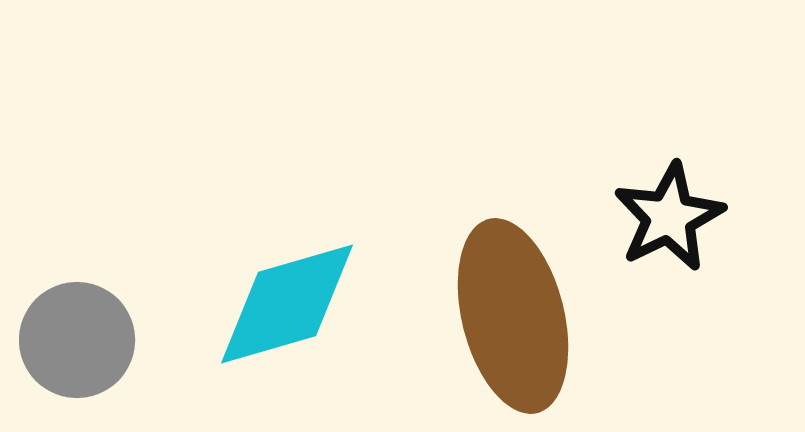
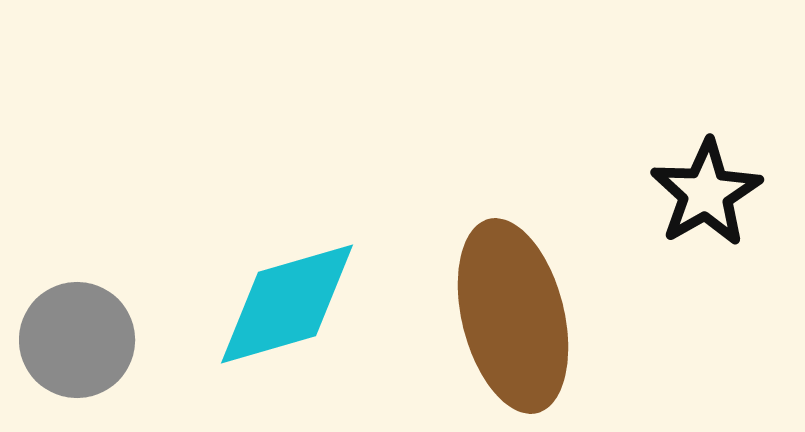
black star: moved 37 px right, 24 px up; rotated 4 degrees counterclockwise
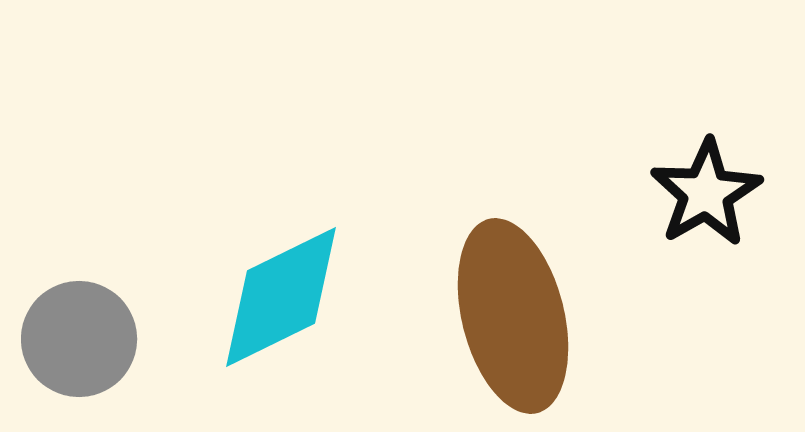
cyan diamond: moved 6 px left, 7 px up; rotated 10 degrees counterclockwise
gray circle: moved 2 px right, 1 px up
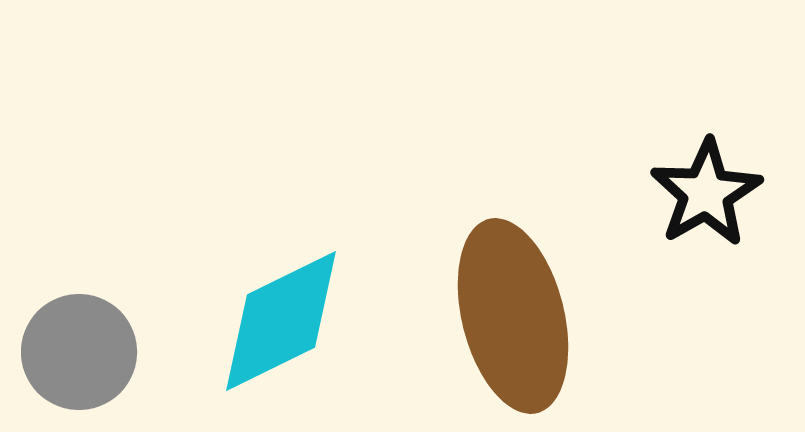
cyan diamond: moved 24 px down
gray circle: moved 13 px down
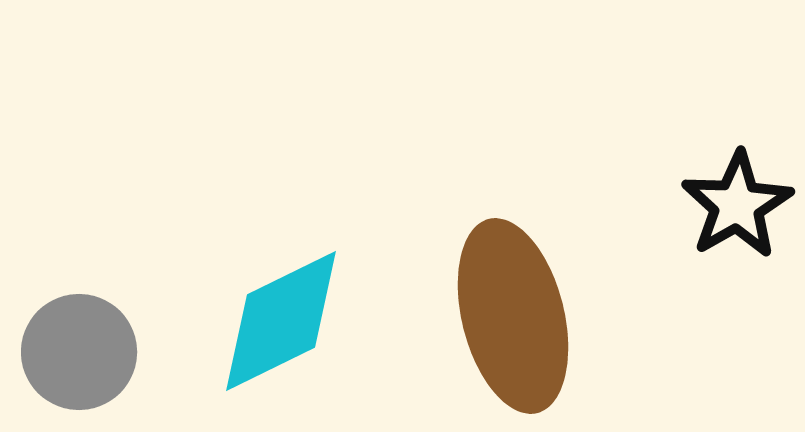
black star: moved 31 px right, 12 px down
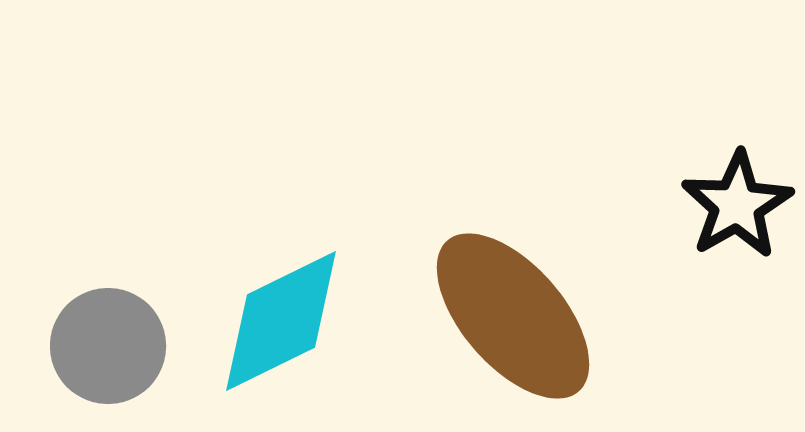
brown ellipse: rotated 27 degrees counterclockwise
gray circle: moved 29 px right, 6 px up
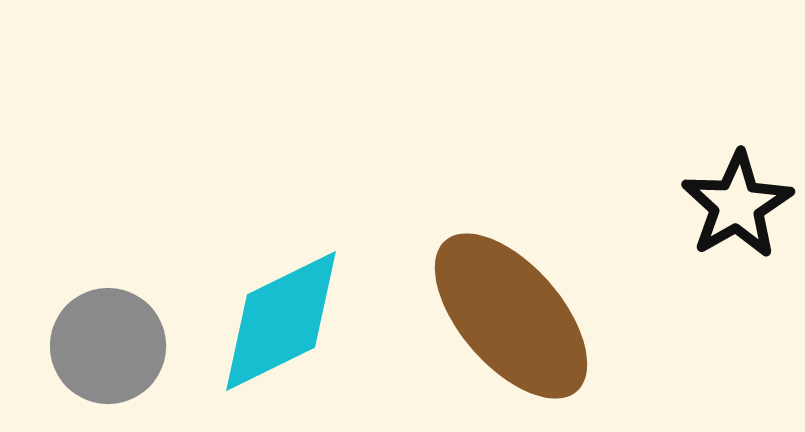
brown ellipse: moved 2 px left
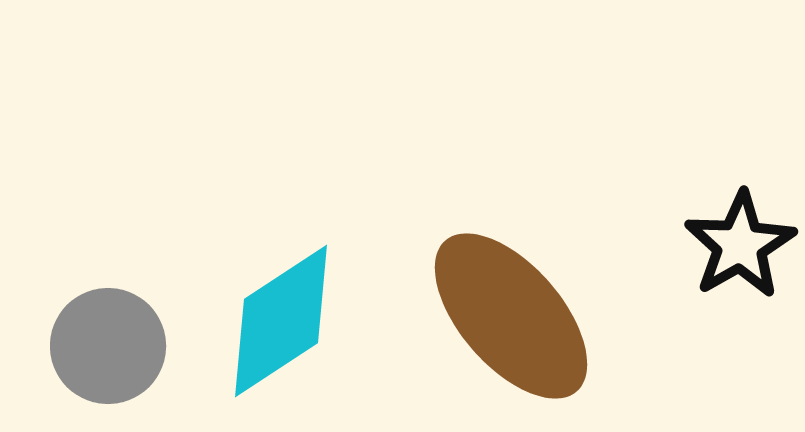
black star: moved 3 px right, 40 px down
cyan diamond: rotated 7 degrees counterclockwise
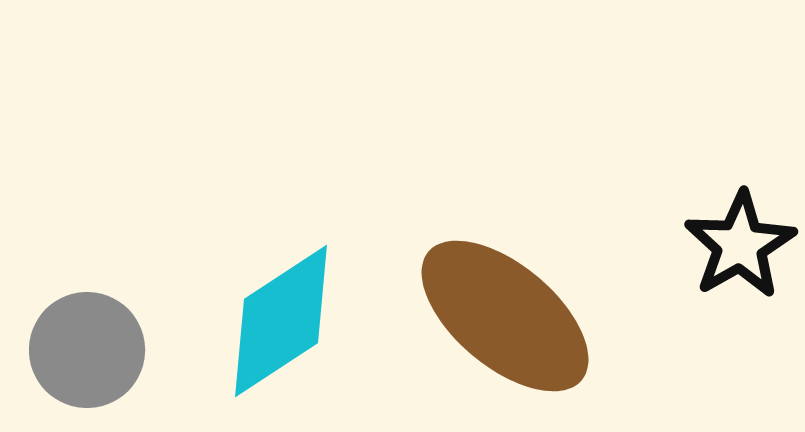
brown ellipse: moved 6 px left; rotated 9 degrees counterclockwise
gray circle: moved 21 px left, 4 px down
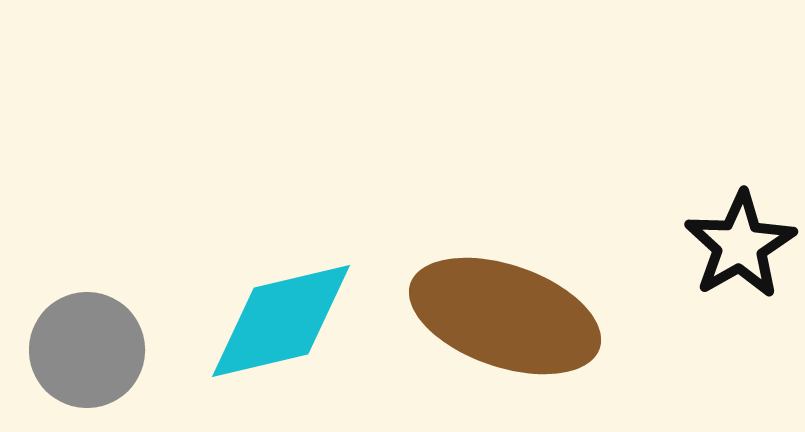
brown ellipse: rotated 21 degrees counterclockwise
cyan diamond: rotated 20 degrees clockwise
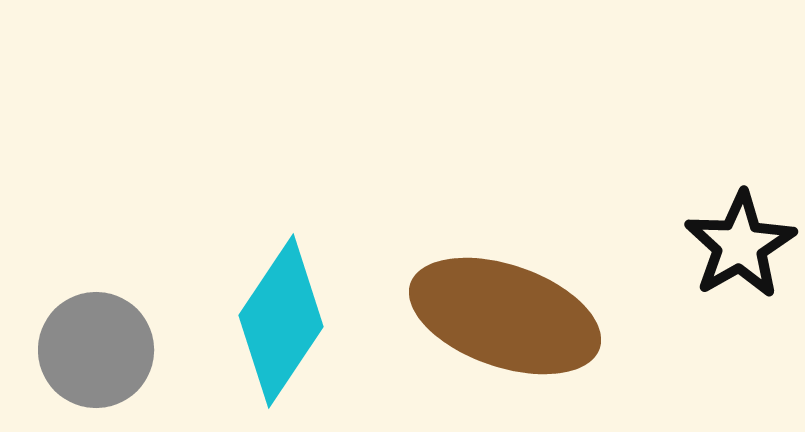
cyan diamond: rotated 43 degrees counterclockwise
gray circle: moved 9 px right
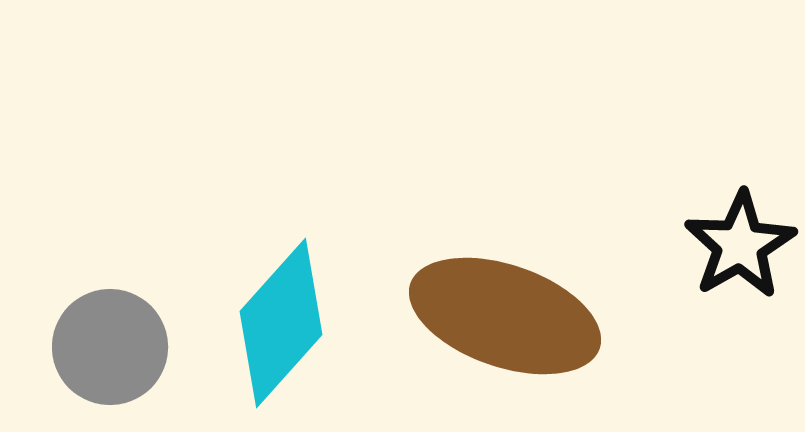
cyan diamond: moved 2 px down; rotated 8 degrees clockwise
gray circle: moved 14 px right, 3 px up
